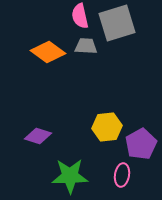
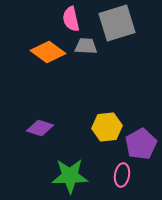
pink semicircle: moved 9 px left, 3 px down
purple diamond: moved 2 px right, 8 px up
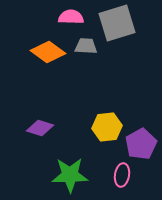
pink semicircle: moved 2 px up; rotated 105 degrees clockwise
green star: moved 1 px up
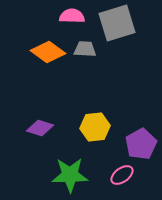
pink semicircle: moved 1 px right, 1 px up
gray trapezoid: moved 1 px left, 3 px down
yellow hexagon: moved 12 px left
pink ellipse: rotated 45 degrees clockwise
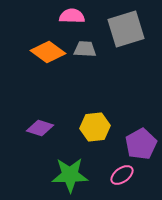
gray square: moved 9 px right, 6 px down
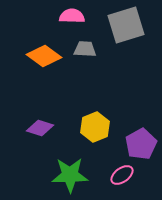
gray square: moved 4 px up
orange diamond: moved 4 px left, 4 px down
yellow hexagon: rotated 16 degrees counterclockwise
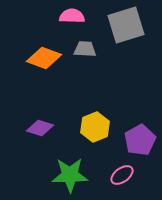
orange diamond: moved 2 px down; rotated 16 degrees counterclockwise
purple pentagon: moved 1 px left, 4 px up
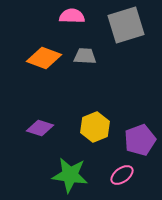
gray trapezoid: moved 7 px down
purple pentagon: rotated 8 degrees clockwise
green star: rotated 9 degrees clockwise
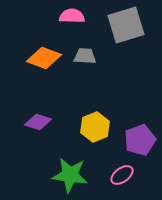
purple diamond: moved 2 px left, 6 px up
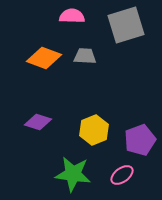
yellow hexagon: moved 1 px left, 3 px down
green star: moved 3 px right, 1 px up
